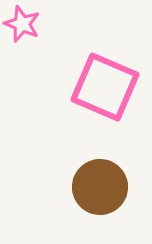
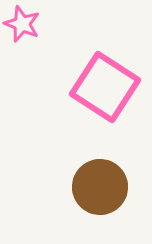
pink square: rotated 10 degrees clockwise
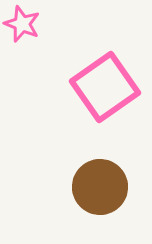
pink square: rotated 22 degrees clockwise
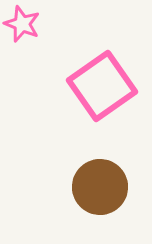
pink square: moved 3 px left, 1 px up
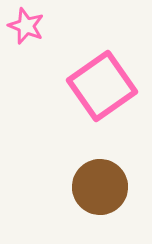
pink star: moved 4 px right, 2 px down
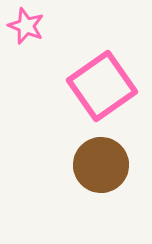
brown circle: moved 1 px right, 22 px up
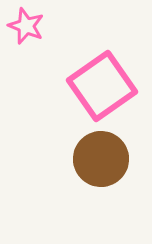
brown circle: moved 6 px up
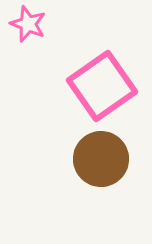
pink star: moved 2 px right, 2 px up
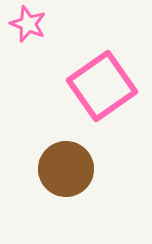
brown circle: moved 35 px left, 10 px down
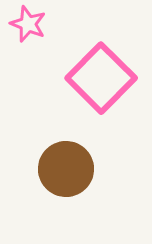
pink square: moved 1 px left, 8 px up; rotated 10 degrees counterclockwise
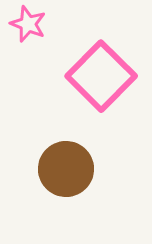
pink square: moved 2 px up
